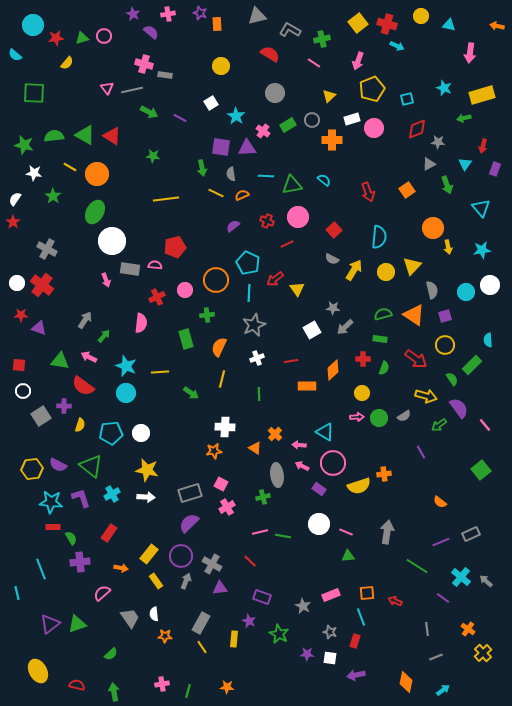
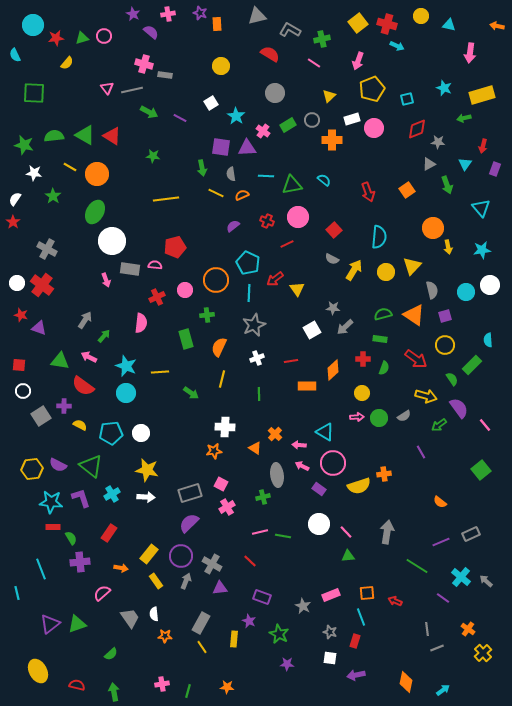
cyan semicircle at (15, 55): rotated 24 degrees clockwise
red star at (21, 315): rotated 16 degrees clockwise
yellow semicircle at (80, 425): rotated 80 degrees counterclockwise
pink line at (346, 532): rotated 24 degrees clockwise
purple star at (307, 654): moved 20 px left, 10 px down
gray line at (436, 657): moved 1 px right, 9 px up
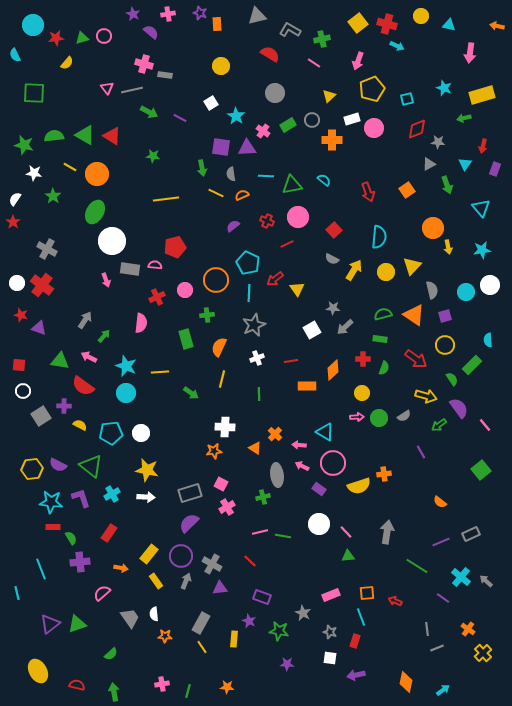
gray star at (303, 606): moved 7 px down
green star at (279, 634): moved 3 px up; rotated 18 degrees counterclockwise
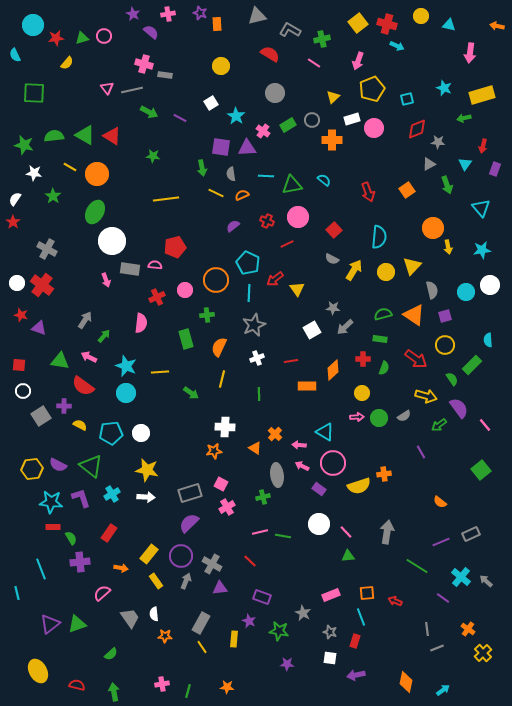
yellow triangle at (329, 96): moved 4 px right, 1 px down
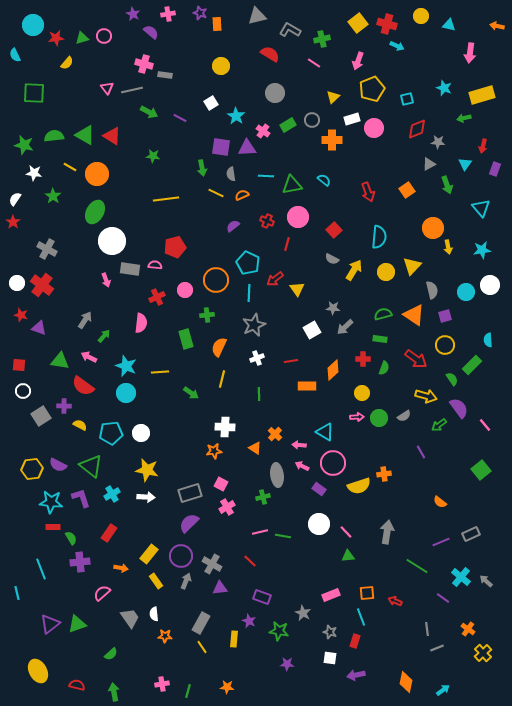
red line at (287, 244): rotated 48 degrees counterclockwise
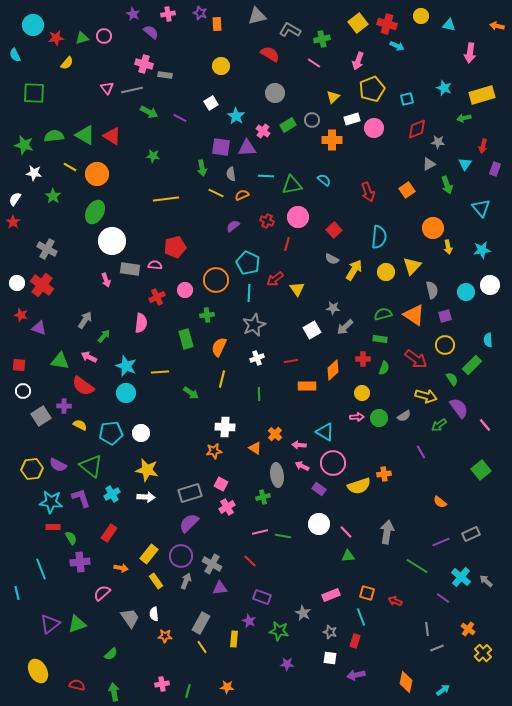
orange square at (367, 593): rotated 21 degrees clockwise
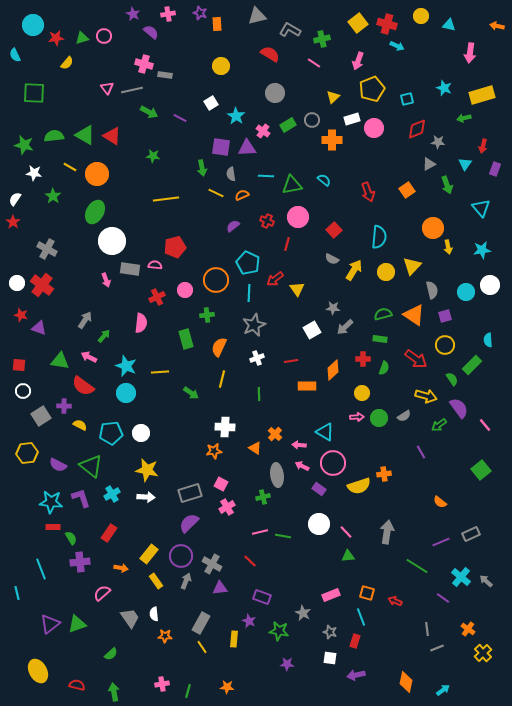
yellow hexagon at (32, 469): moved 5 px left, 16 px up
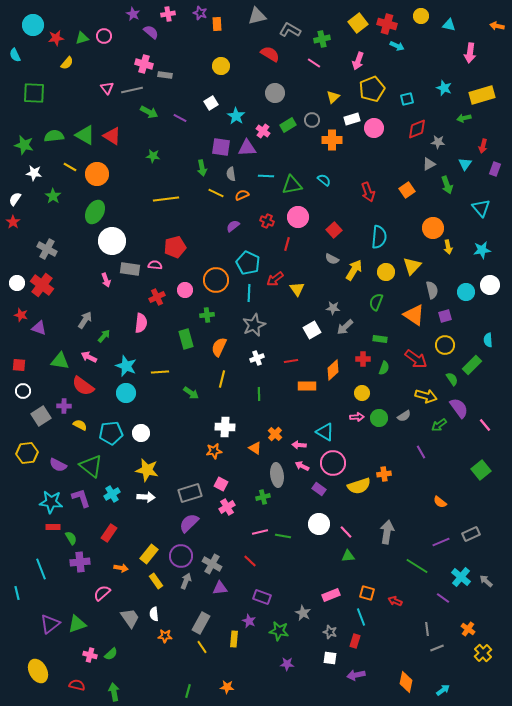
green semicircle at (383, 314): moved 7 px left, 12 px up; rotated 54 degrees counterclockwise
pink cross at (162, 684): moved 72 px left, 29 px up; rotated 24 degrees clockwise
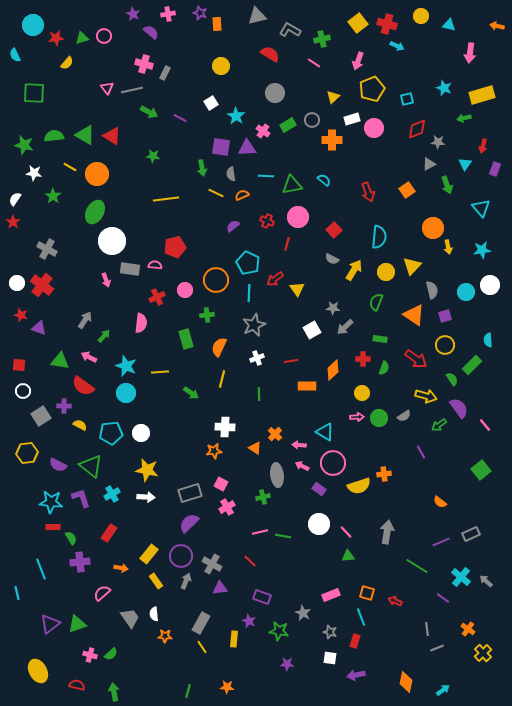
gray rectangle at (165, 75): moved 2 px up; rotated 72 degrees counterclockwise
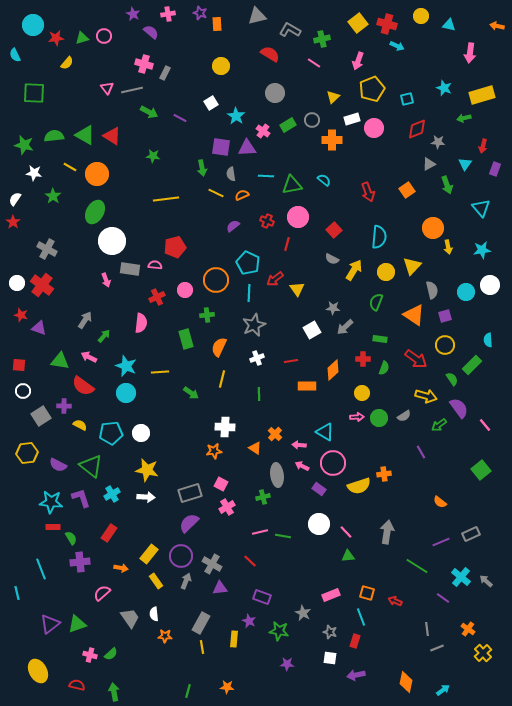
yellow line at (202, 647): rotated 24 degrees clockwise
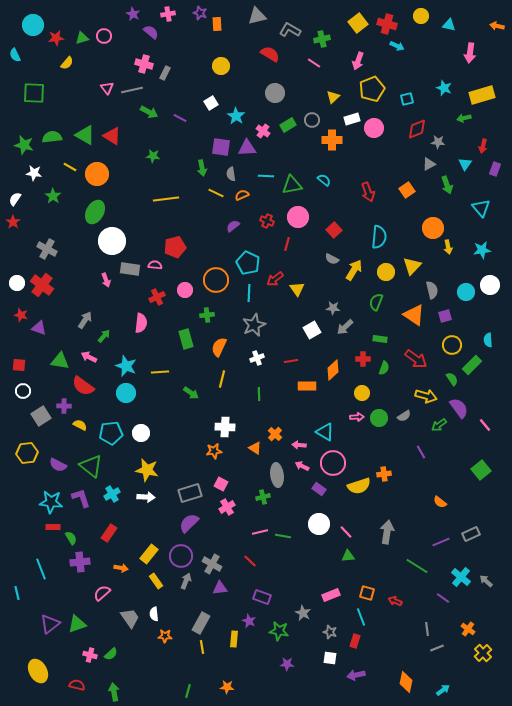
green semicircle at (54, 136): moved 2 px left, 1 px down
yellow circle at (445, 345): moved 7 px right
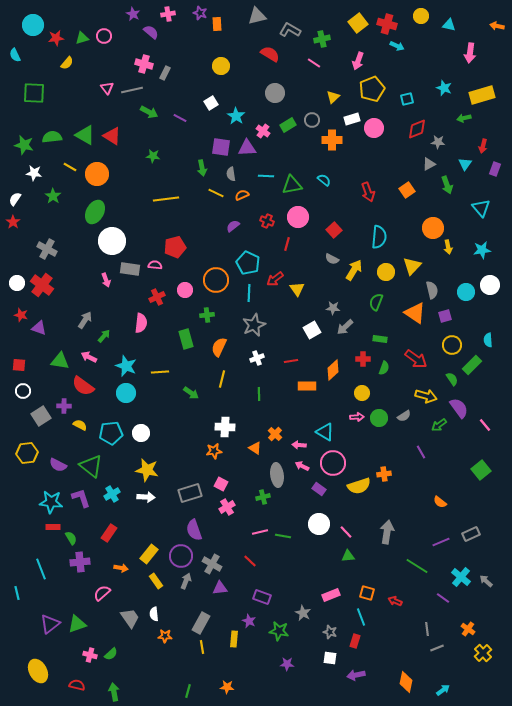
orange triangle at (414, 315): moved 1 px right, 2 px up
purple semicircle at (189, 523): moved 5 px right, 7 px down; rotated 65 degrees counterclockwise
